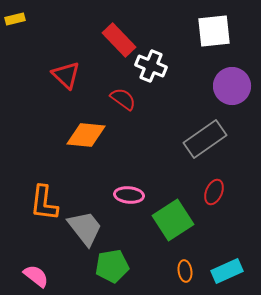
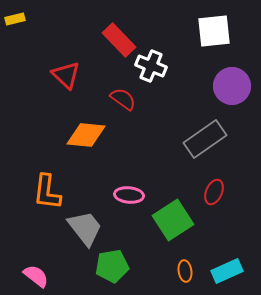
orange L-shape: moved 3 px right, 11 px up
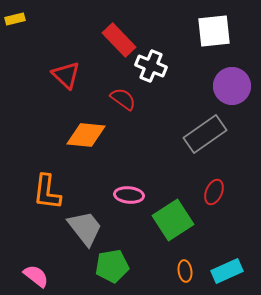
gray rectangle: moved 5 px up
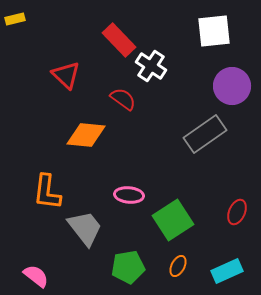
white cross: rotated 12 degrees clockwise
red ellipse: moved 23 px right, 20 px down
green pentagon: moved 16 px right, 1 px down
orange ellipse: moved 7 px left, 5 px up; rotated 35 degrees clockwise
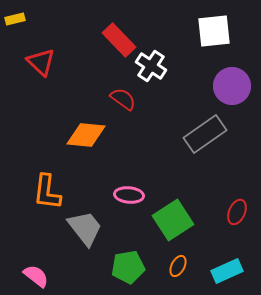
red triangle: moved 25 px left, 13 px up
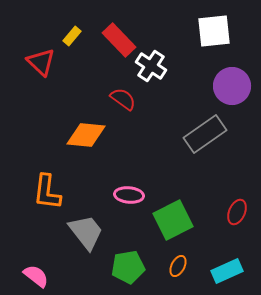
yellow rectangle: moved 57 px right, 17 px down; rotated 36 degrees counterclockwise
green square: rotated 6 degrees clockwise
gray trapezoid: moved 1 px right, 4 px down
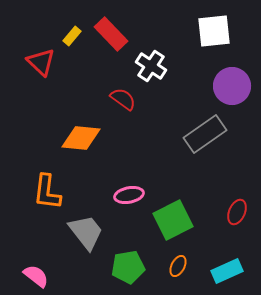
red rectangle: moved 8 px left, 6 px up
orange diamond: moved 5 px left, 3 px down
pink ellipse: rotated 16 degrees counterclockwise
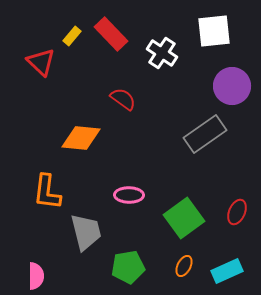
white cross: moved 11 px right, 13 px up
pink ellipse: rotated 12 degrees clockwise
green square: moved 11 px right, 2 px up; rotated 9 degrees counterclockwise
gray trapezoid: rotated 24 degrees clockwise
orange ellipse: moved 6 px right
pink semicircle: rotated 52 degrees clockwise
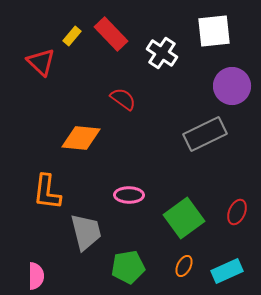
gray rectangle: rotated 9 degrees clockwise
